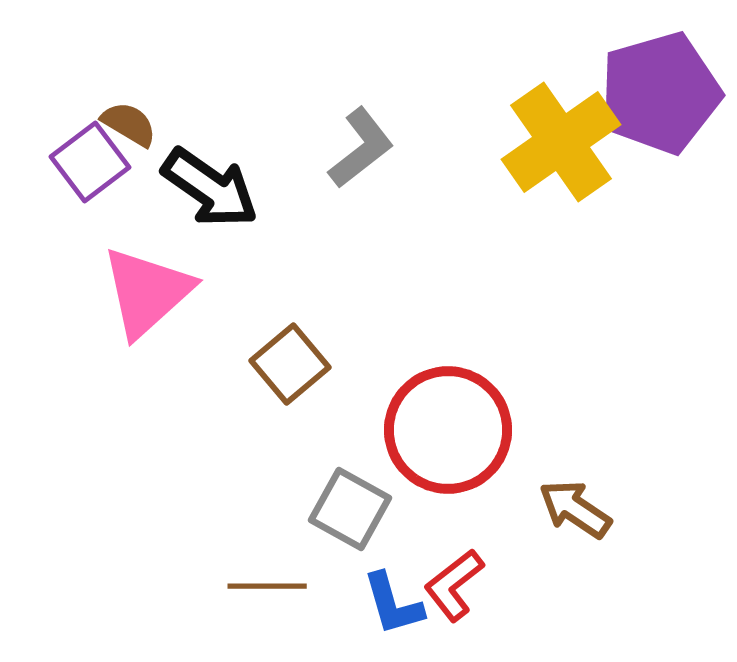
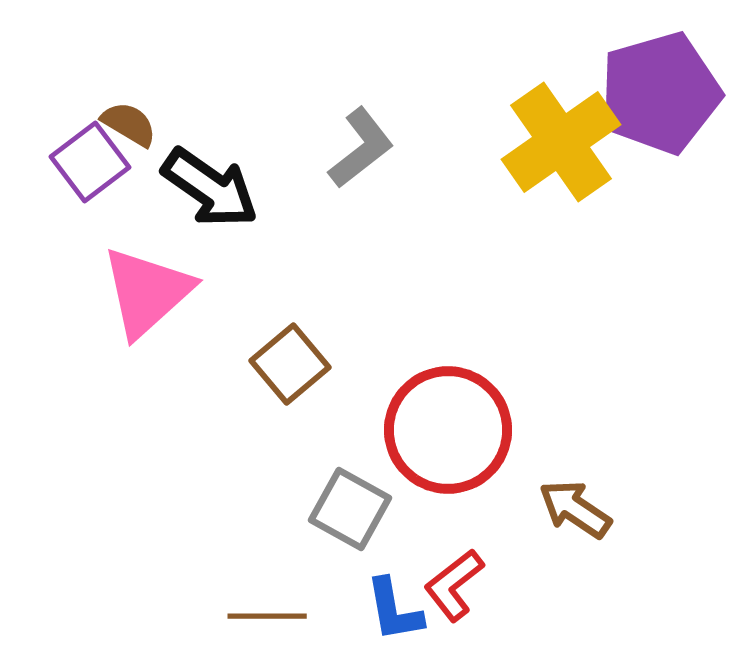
brown line: moved 30 px down
blue L-shape: moved 1 px right, 6 px down; rotated 6 degrees clockwise
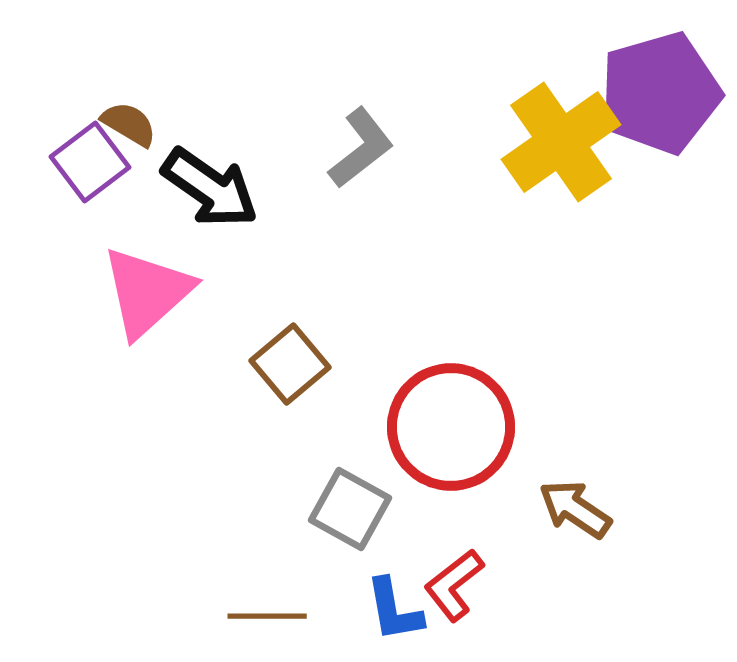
red circle: moved 3 px right, 3 px up
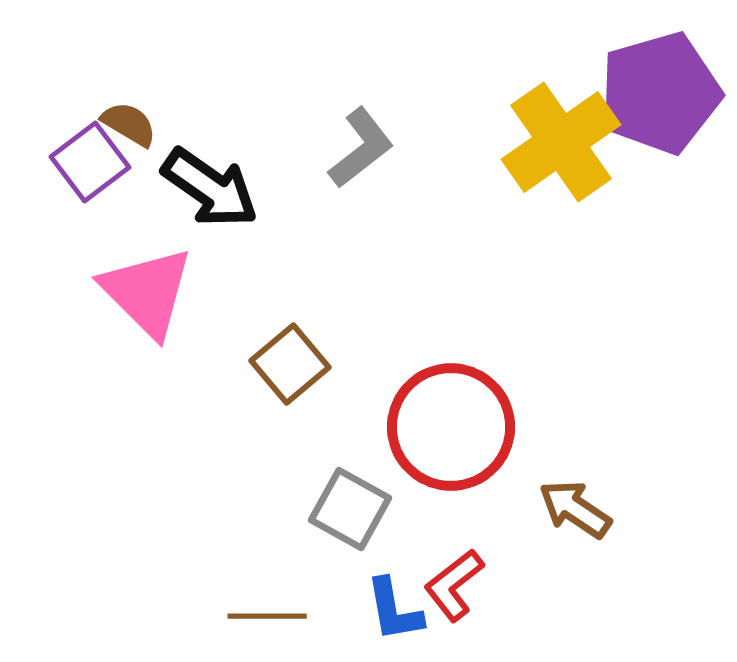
pink triangle: rotated 33 degrees counterclockwise
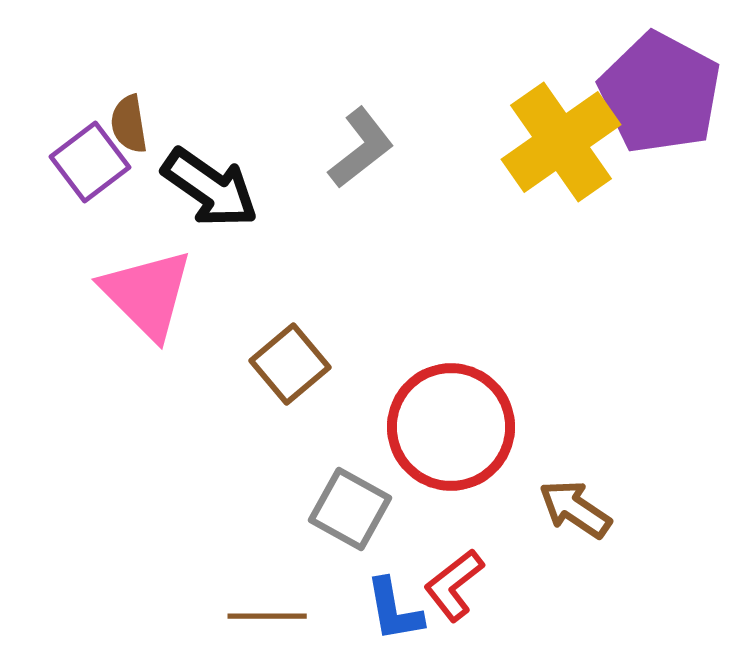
purple pentagon: rotated 28 degrees counterclockwise
brown semicircle: rotated 130 degrees counterclockwise
pink triangle: moved 2 px down
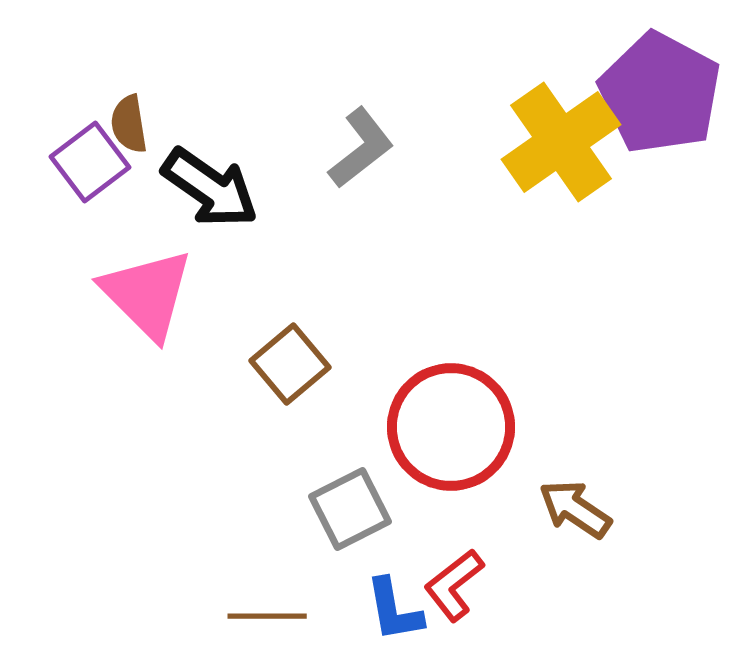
gray square: rotated 34 degrees clockwise
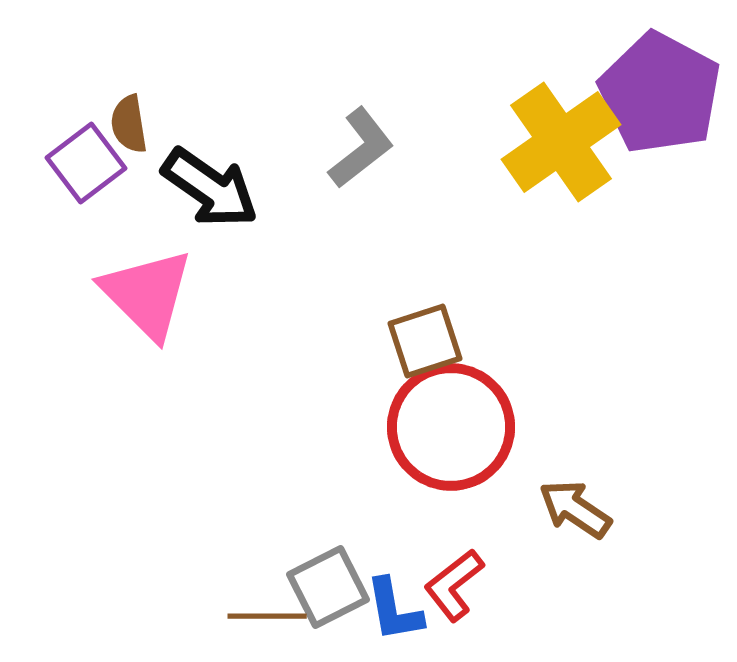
purple square: moved 4 px left, 1 px down
brown square: moved 135 px right, 23 px up; rotated 22 degrees clockwise
gray square: moved 22 px left, 78 px down
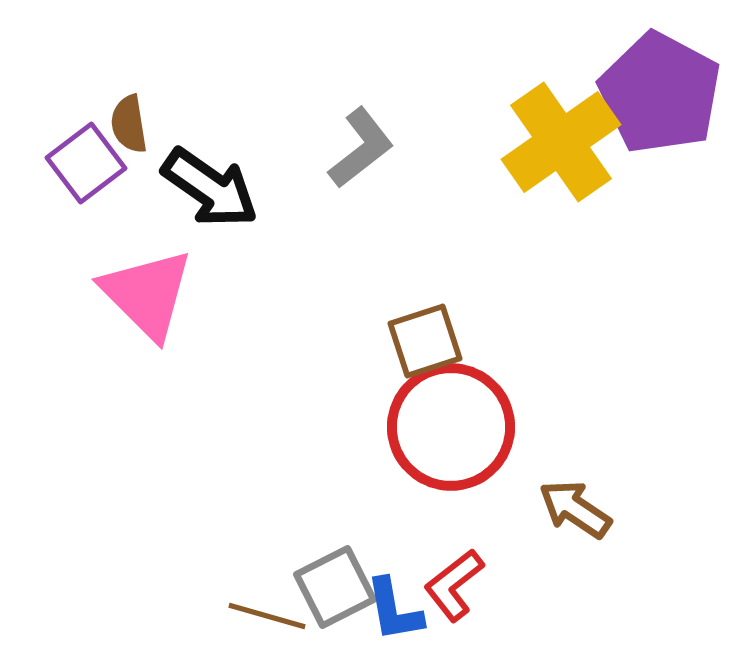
gray square: moved 7 px right
brown line: rotated 16 degrees clockwise
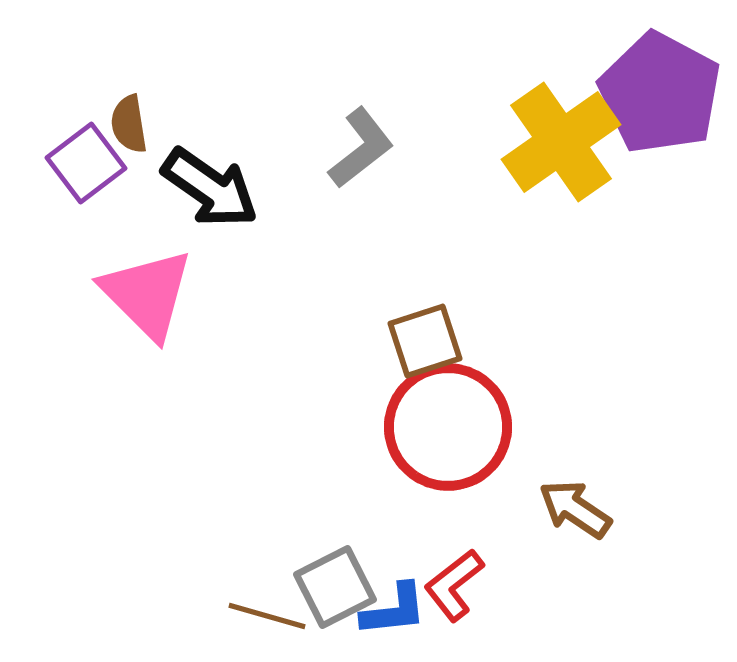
red circle: moved 3 px left
blue L-shape: rotated 86 degrees counterclockwise
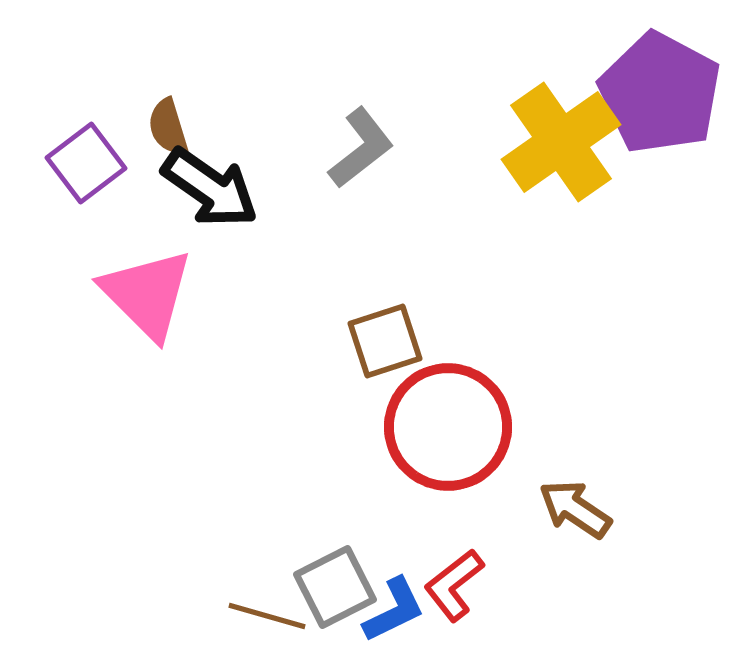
brown semicircle: moved 39 px right, 3 px down; rotated 8 degrees counterclockwise
brown square: moved 40 px left
blue L-shape: rotated 20 degrees counterclockwise
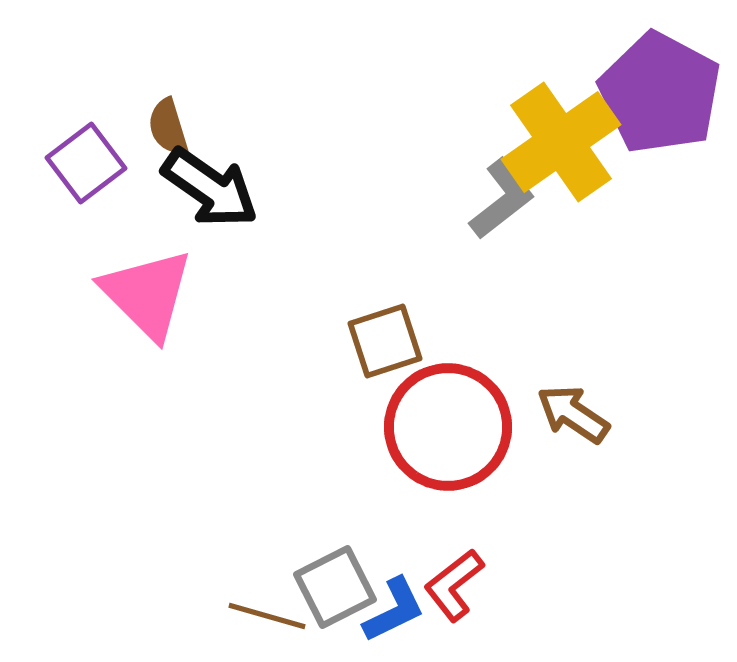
gray L-shape: moved 141 px right, 51 px down
brown arrow: moved 2 px left, 95 px up
